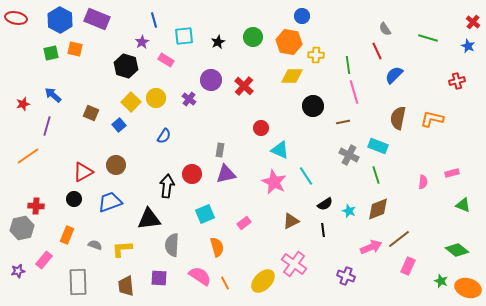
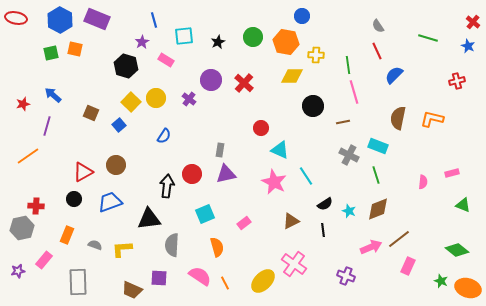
gray semicircle at (385, 29): moved 7 px left, 3 px up
orange hexagon at (289, 42): moved 3 px left
red cross at (244, 86): moved 3 px up
brown trapezoid at (126, 286): moved 6 px right, 4 px down; rotated 60 degrees counterclockwise
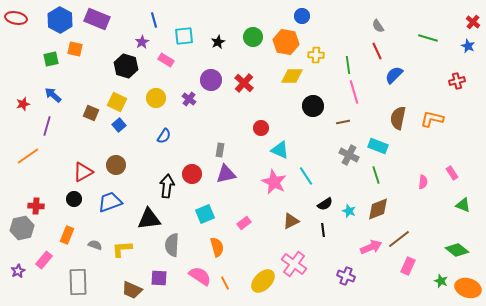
green square at (51, 53): moved 6 px down
yellow square at (131, 102): moved 14 px left; rotated 18 degrees counterclockwise
pink rectangle at (452, 173): rotated 72 degrees clockwise
purple star at (18, 271): rotated 16 degrees counterclockwise
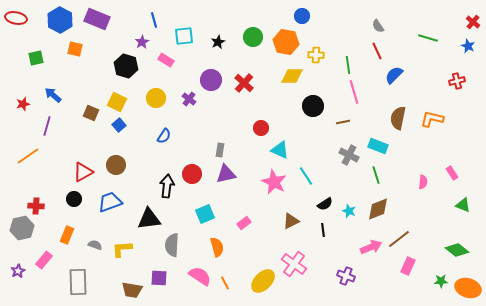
green square at (51, 59): moved 15 px left, 1 px up
green star at (441, 281): rotated 24 degrees counterclockwise
brown trapezoid at (132, 290): rotated 15 degrees counterclockwise
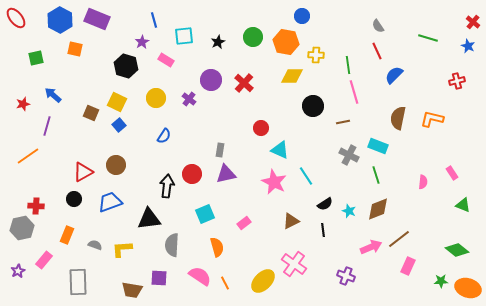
red ellipse at (16, 18): rotated 40 degrees clockwise
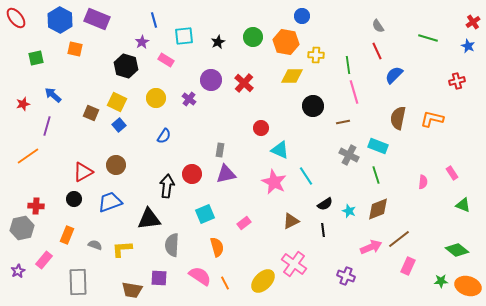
red cross at (473, 22): rotated 16 degrees clockwise
orange ellipse at (468, 288): moved 2 px up
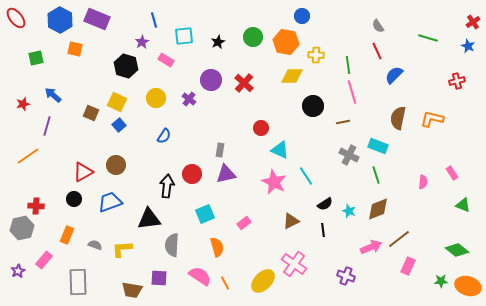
pink line at (354, 92): moved 2 px left
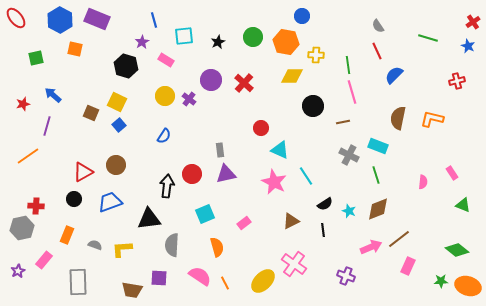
yellow circle at (156, 98): moved 9 px right, 2 px up
gray rectangle at (220, 150): rotated 16 degrees counterclockwise
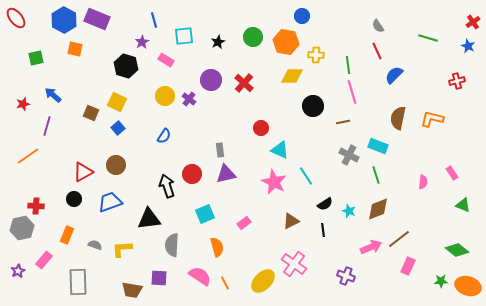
blue hexagon at (60, 20): moved 4 px right
blue square at (119, 125): moved 1 px left, 3 px down
black arrow at (167, 186): rotated 25 degrees counterclockwise
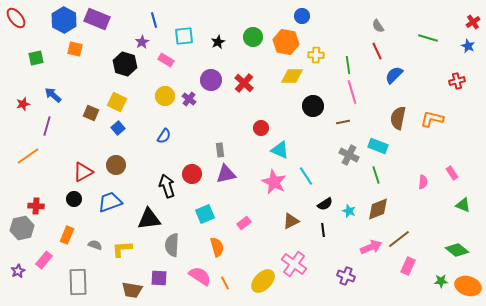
black hexagon at (126, 66): moved 1 px left, 2 px up
